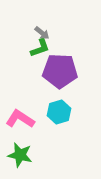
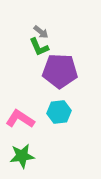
gray arrow: moved 1 px left, 1 px up
green L-shape: moved 1 px left, 1 px up; rotated 85 degrees clockwise
cyan hexagon: rotated 10 degrees clockwise
green star: moved 2 px right, 1 px down; rotated 20 degrees counterclockwise
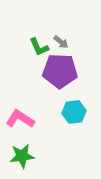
gray arrow: moved 20 px right, 10 px down
cyan hexagon: moved 15 px right
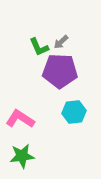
gray arrow: rotated 98 degrees clockwise
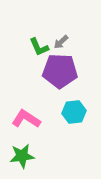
pink L-shape: moved 6 px right
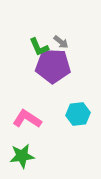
gray arrow: rotated 98 degrees counterclockwise
purple pentagon: moved 7 px left, 5 px up
cyan hexagon: moved 4 px right, 2 px down
pink L-shape: moved 1 px right
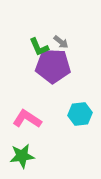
cyan hexagon: moved 2 px right
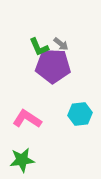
gray arrow: moved 2 px down
green star: moved 4 px down
